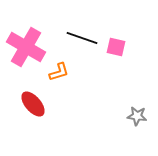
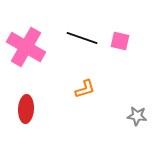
pink square: moved 4 px right, 6 px up
orange L-shape: moved 26 px right, 17 px down
red ellipse: moved 7 px left, 5 px down; rotated 44 degrees clockwise
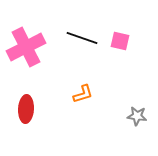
pink cross: rotated 33 degrees clockwise
orange L-shape: moved 2 px left, 5 px down
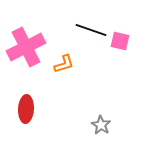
black line: moved 9 px right, 8 px up
orange L-shape: moved 19 px left, 30 px up
gray star: moved 36 px left, 9 px down; rotated 24 degrees clockwise
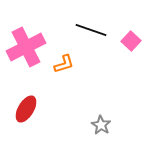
pink square: moved 11 px right; rotated 30 degrees clockwise
red ellipse: rotated 28 degrees clockwise
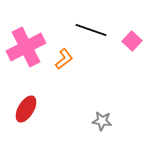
pink square: moved 1 px right
orange L-shape: moved 5 px up; rotated 20 degrees counterclockwise
gray star: moved 1 px right, 4 px up; rotated 24 degrees counterclockwise
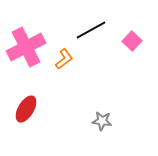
black line: rotated 48 degrees counterclockwise
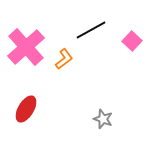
pink cross: rotated 15 degrees counterclockwise
gray star: moved 1 px right, 2 px up; rotated 12 degrees clockwise
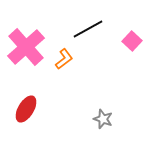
black line: moved 3 px left, 1 px up
